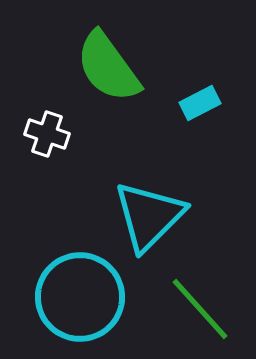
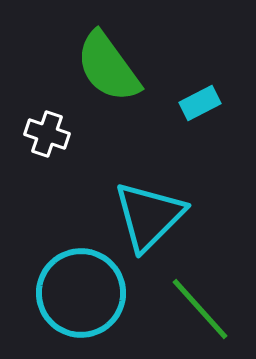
cyan circle: moved 1 px right, 4 px up
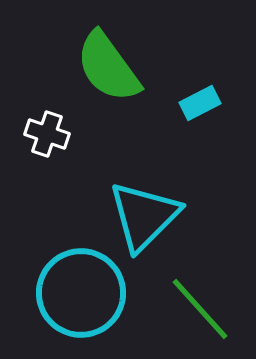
cyan triangle: moved 5 px left
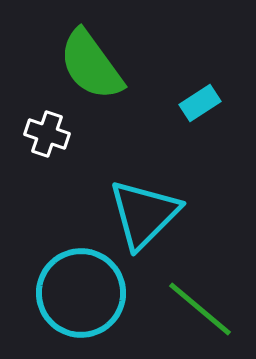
green semicircle: moved 17 px left, 2 px up
cyan rectangle: rotated 6 degrees counterclockwise
cyan triangle: moved 2 px up
green line: rotated 8 degrees counterclockwise
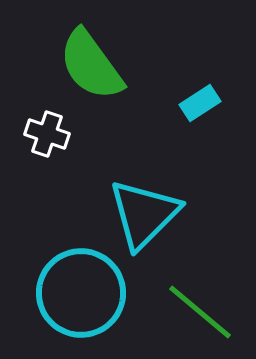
green line: moved 3 px down
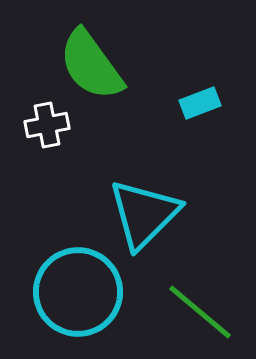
cyan rectangle: rotated 12 degrees clockwise
white cross: moved 9 px up; rotated 30 degrees counterclockwise
cyan circle: moved 3 px left, 1 px up
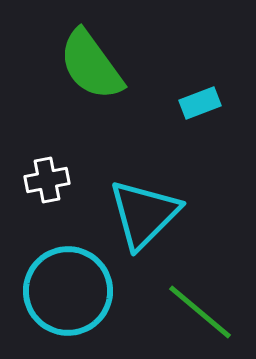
white cross: moved 55 px down
cyan circle: moved 10 px left, 1 px up
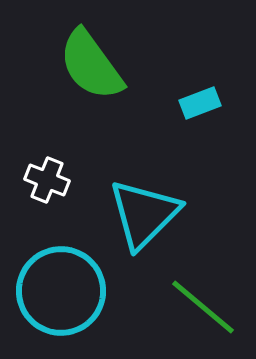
white cross: rotated 33 degrees clockwise
cyan circle: moved 7 px left
green line: moved 3 px right, 5 px up
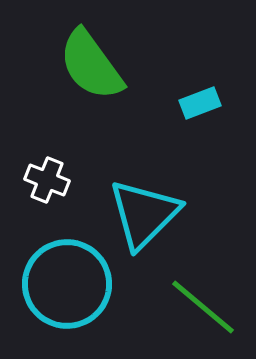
cyan circle: moved 6 px right, 7 px up
